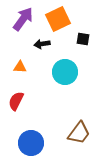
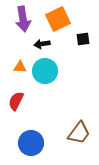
purple arrow: rotated 135 degrees clockwise
black square: rotated 16 degrees counterclockwise
cyan circle: moved 20 px left, 1 px up
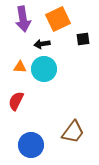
cyan circle: moved 1 px left, 2 px up
brown trapezoid: moved 6 px left, 1 px up
blue circle: moved 2 px down
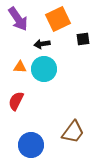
purple arrow: moved 5 px left; rotated 25 degrees counterclockwise
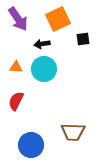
orange triangle: moved 4 px left
brown trapezoid: rotated 55 degrees clockwise
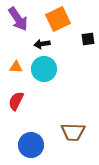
black square: moved 5 px right
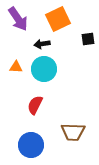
red semicircle: moved 19 px right, 4 px down
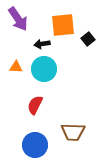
orange square: moved 5 px right, 6 px down; rotated 20 degrees clockwise
black square: rotated 32 degrees counterclockwise
blue circle: moved 4 px right
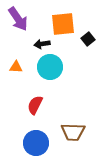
orange square: moved 1 px up
cyan circle: moved 6 px right, 2 px up
blue circle: moved 1 px right, 2 px up
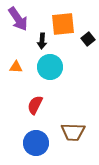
black arrow: moved 3 px up; rotated 77 degrees counterclockwise
